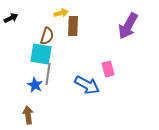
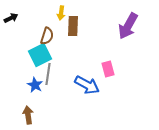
yellow arrow: rotated 112 degrees clockwise
cyan square: moved 1 px left, 1 px down; rotated 35 degrees counterclockwise
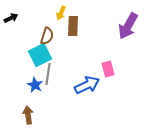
yellow arrow: rotated 16 degrees clockwise
blue arrow: rotated 55 degrees counterclockwise
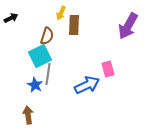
brown rectangle: moved 1 px right, 1 px up
cyan square: moved 1 px down
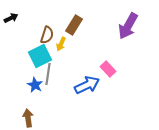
yellow arrow: moved 31 px down
brown rectangle: rotated 30 degrees clockwise
brown semicircle: moved 1 px up
pink rectangle: rotated 28 degrees counterclockwise
brown arrow: moved 3 px down
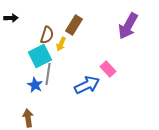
black arrow: rotated 24 degrees clockwise
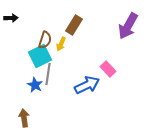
brown semicircle: moved 2 px left, 5 px down
brown arrow: moved 4 px left
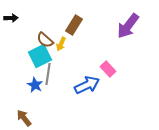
purple arrow: rotated 8 degrees clockwise
brown semicircle: rotated 114 degrees clockwise
brown arrow: rotated 30 degrees counterclockwise
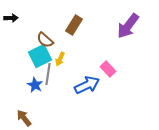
yellow arrow: moved 1 px left, 15 px down
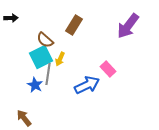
cyan square: moved 1 px right, 1 px down
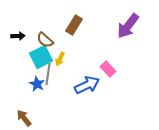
black arrow: moved 7 px right, 18 px down
blue star: moved 2 px right, 1 px up
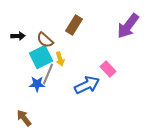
yellow arrow: rotated 40 degrees counterclockwise
gray line: rotated 15 degrees clockwise
blue star: rotated 28 degrees counterclockwise
